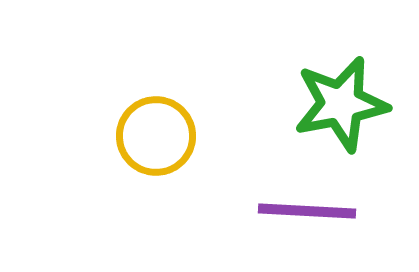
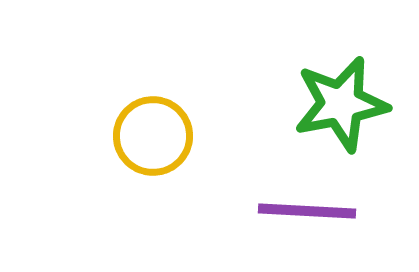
yellow circle: moved 3 px left
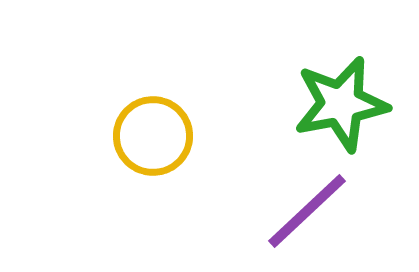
purple line: rotated 46 degrees counterclockwise
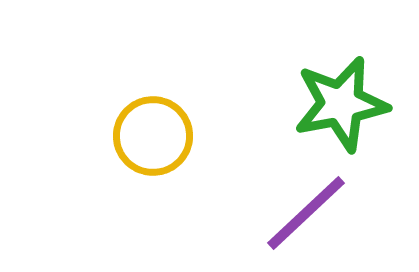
purple line: moved 1 px left, 2 px down
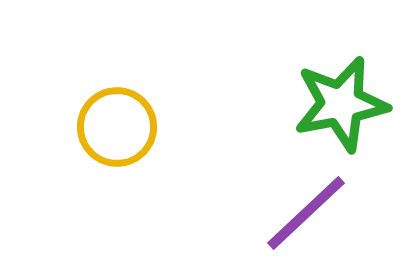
yellow circle: moved 36 px left, 9 px up
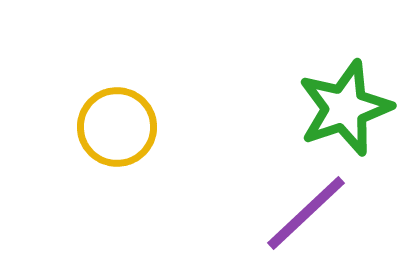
green star: moved 4 px right, 4 px down; rotated 8 degrees counterclockwise
